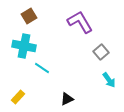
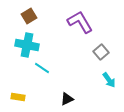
cyan cross: moved 3 px right, 1 px up
yellow rectangle: rotated 56 degrees clockwise
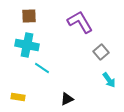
brown square: rotated 28 degrees clockwise
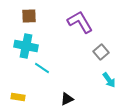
cyan cross: moved 1 px left, 1 px down
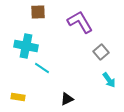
brown square: moved 9 px right, 4 px up
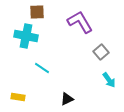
brown square: moved 1 px left
cyan cross: moved 10 px up
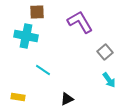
gray square: moved 4 px right
cyan line: moved 1 px right, 2 px down
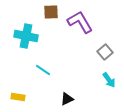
brown square: moved 14 px right
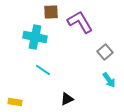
cyan cross: moved 9 px right, 1 px down
yellow rectangle: moved 3 px left, 5 px down
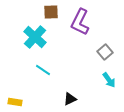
purple L-shape: rotated 124 degrees counterclockwise
cyan cross: rotated 30 degrees clockwise
black triangle: moved 3 px right
